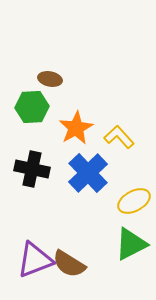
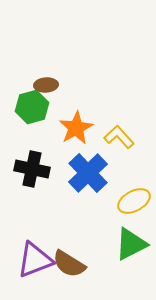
brown ellipse: moved 4 px left, 6 px down; rotated 15 degrees counterclockwise
green hexagon: rotated 12 degrees counterclockwise
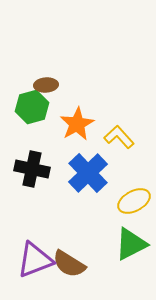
orange star: moved 1 px right, 4 px up
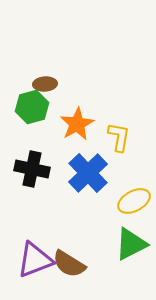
brown ellipse: moved 1 px left, 1 px up
yellow L-shape: rotated 52 degrees clockwise
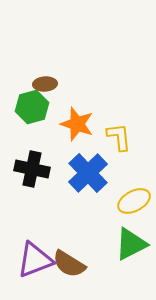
orange star: rotated 24 degrees counterclockwise
yellow L-shape: rotated 16 degrees counterclockwise
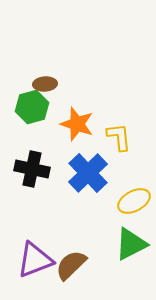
brown semicircle: moved 2 px right, 1 px down; rotated 104 degrees clockwise
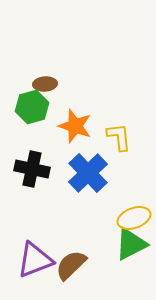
orange star: moved 2 px left, 2 px down
yellow ellipse: moved 17 px down; rotated 8 degrees clockwise
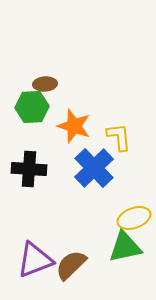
green hexagon: rotated 12 degrees clockwise
orange star: moved 1 px left
black cross: moved 3 px left; rotated 8 degrees counterclockwise
blue cross: moved 6 px right, 5 px up
green triangle: moved 6 px left, 3 px down; rotated 15 degrees clockwise
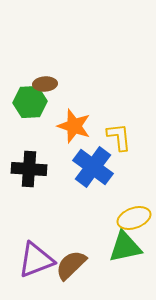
green hexagon: moved 2 px left, 5 px up
blue cross: moved 1 px left, 1 px up; rotated 9 degrees counterclockwise
purple triangle: moved 1 px right
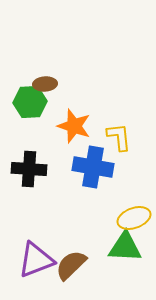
blue cross: rotated 27 degrees counterclockwise
green triangle: rotated 15 degrees clockwise
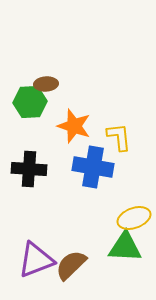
brown ellipse: moved 1 px right
